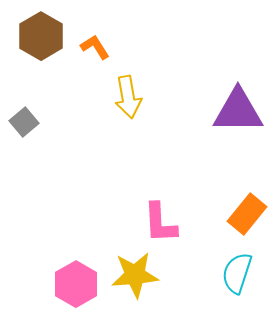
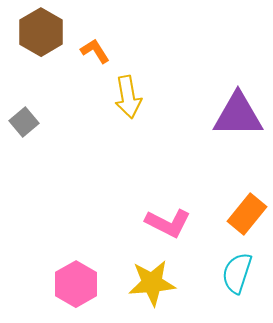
brown hexagon: moved 4 px up
orange L-shape: moved 4 px down
purple triangle: moved 4 px down
pink L-shape: moved 8 px right; rotated 60 degrees counterclockwise
yellow star: moved 17 px right, 8 px down
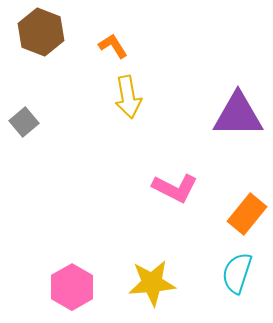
brown hexagon: rotated 9 degrees counterclockwise
orange L-shape: moved 18 px right, 5 px up
pink L-shape: moved 7 px right, 35 px up
pink hexagon: moved 4 px left, 3 px down
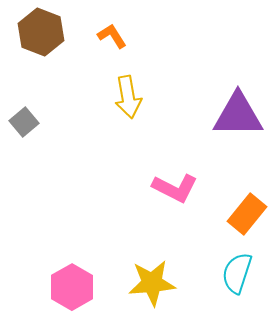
orange L-shape: moved 1 px left, 10 px up
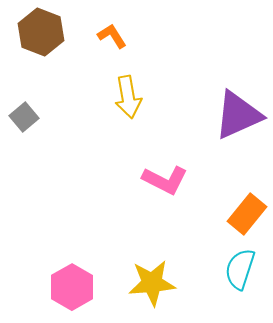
purple triangle: rotated 24 degrees counterclockwise
gray square: moved 5 px up
pink L-shape: moved 10 px left, 8 px up
cyan semicircle: moved 3 px right, 4 px up
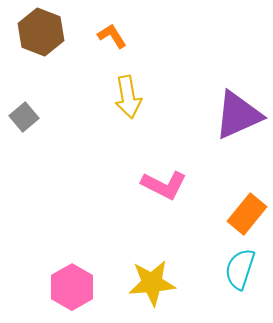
pink L-shape: moved 1 px left, 5 px down
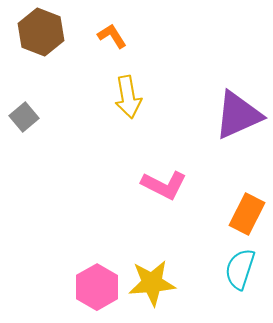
orange rectangle: rotated 12 degrees counterclockwise
pink hexagon: moved 25 px right
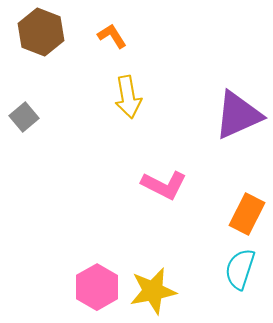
yellow star: moved 1 px right, 8 px down; rotated 6 degrees counterclockwise
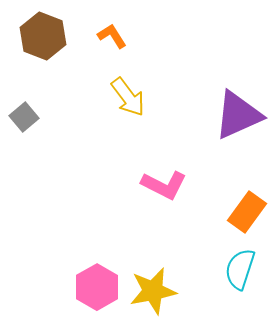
brown hexagon: moved 2 px right, 4 px down
yellow arrow: rotated 27 degrees counterclockwise
orange rectangle: moved 2 px up; rotated 9 degrees clockwise
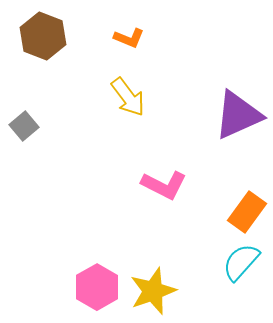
orange L-shape: moved 17 px right, 2 px down; rotated 144 degrees clockwise
gray square: moved 9 px down
cyan semicircle: moved 1 px right, 7 px up; rotated 24 degrees clockwise
yellow star: rotated 9 degrees counterclockwise
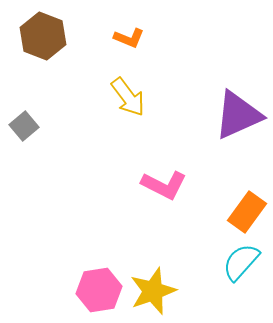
pink hexagon: moved 2 px right, 3 px down; rotated 21 degrees clockwise
